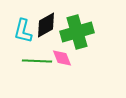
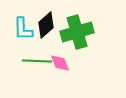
black diamond: rotated 12 degrees counterclockwise
cyan L-shape: moved 2 px up; rotated 15 degrees counterclockwise
pink diamond: moved 2 px left, 5 px down
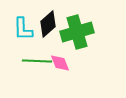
black diamond: moved 2 px right, 1 px up
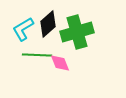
cyan L-shape: rotated 60 degrees clockwise
green line: moved 6 px up
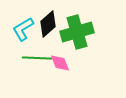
green line: moved 3 px down
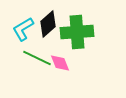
green cross: rotated 12 degrees clockwise
green line: rotated 24 degrees clockwise
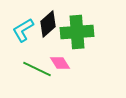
cyan L-shape: moved 1 px down
green line: moved 11 px down
pink diamond: rotated 10 degrees counterclockwise
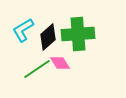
black diamond: moved 13 px down
green cross: moved 1 px right, 2 px down
green line: rotated 60 degrees counterclockwise
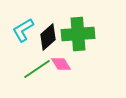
pink diamond: moved 1 px right, 1 px down
